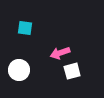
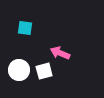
pink arrow: rotated 42 degrees clockwise
white square: moved 28 px left
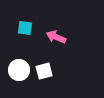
pink arrow: moved 4 px left, 16 px up
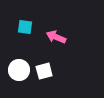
cyan square: moved 1 px up
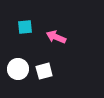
cyan square: rotated 14 degrees counterclockwise
white circle: moved 1 px left, 1 px up
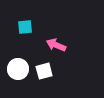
pink arrow: moved 8 px down
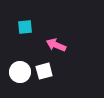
white circle: moved 2 px right, 3 px down
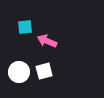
pink arrow: moved 9 px left, 4 px up
white circle: moved 1 px left
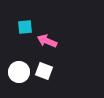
white square: rotated 36 degrees clockwise
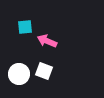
white circle: moved 2 px down
